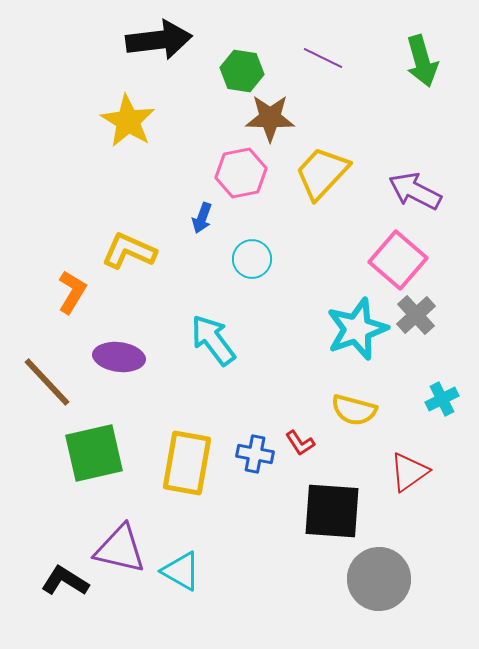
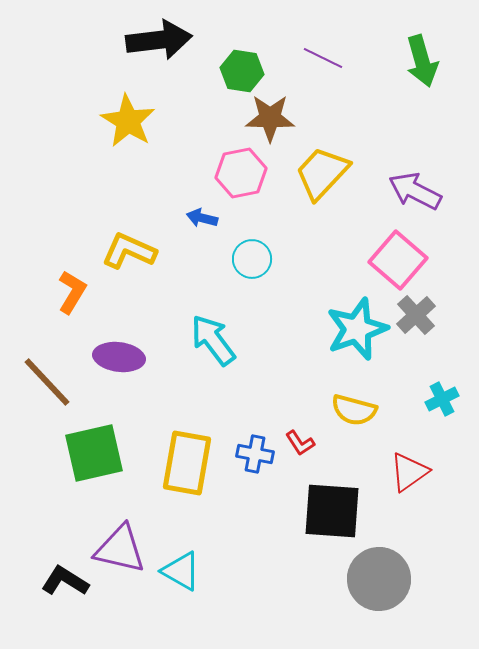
blue arrow: rotated 84 degrees clockwise
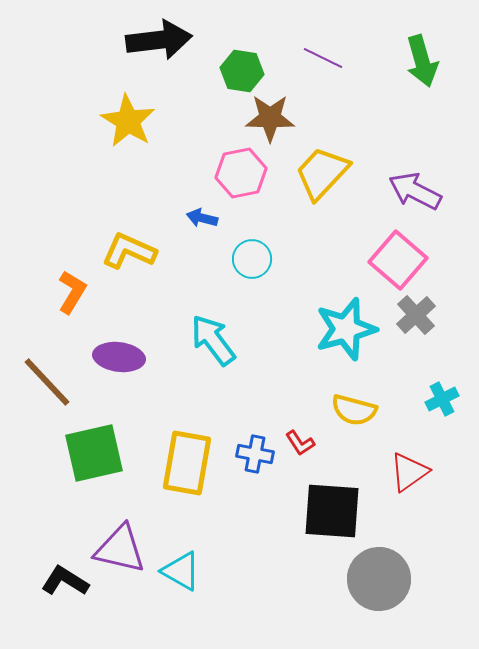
cyan star: moved 11 px left; rotated 4 degrees clockwise
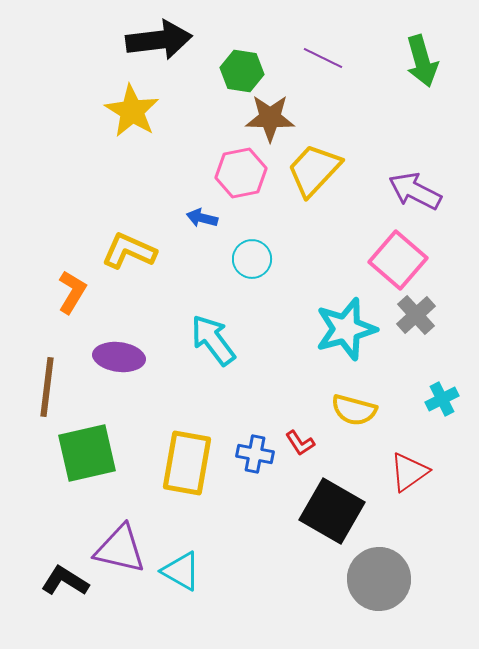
yellow star: moved 4 px right, 10 px up
yellow trapezoid: moved 8 px left, 3 px up
brown line: moved 5 px down; rotated 50 degrees clockwise
green square: moved 7 px left
black square: rotated 26 degrees clockwise
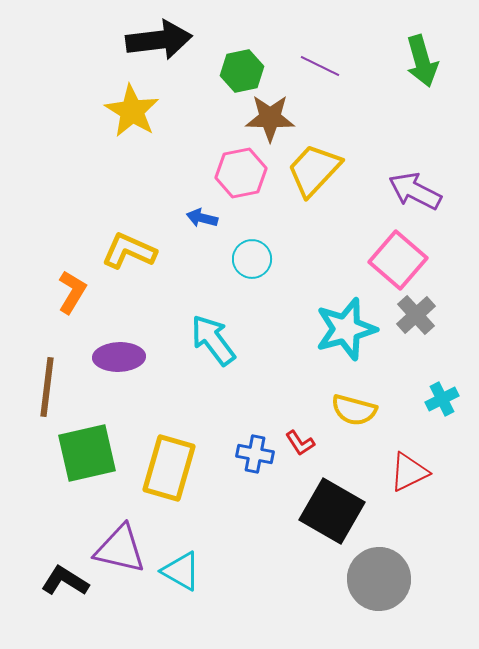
purple line: moved 3 px left, 8 px down
green hexagon: rotated 21 degrees counterclockwise
purple ellipse: rotated 9 degrees counterclockwise
yellow rectangle: moved 18 px left, 5 px down; rotated 6 degrees clockwise
red triangle: rotated 9 degrees clockwise
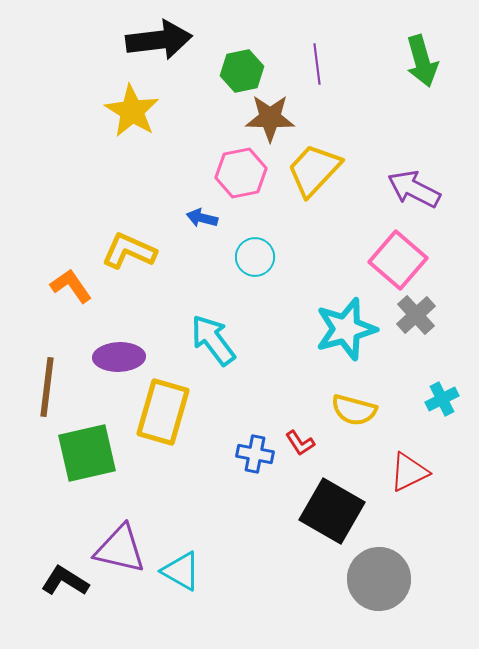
purple line: moved 3 px left, 2 px up; rotated 57 degrees clockwise
purple arrow: moved 1 px left, 2 px up
cyan circle: moved 3 px right, 2 px up
orange L-shape: moved 1 px left, 6 px up; rotated 66 degrees counterclockwise
yellow rectangle: moved 6 px left, 56 px up
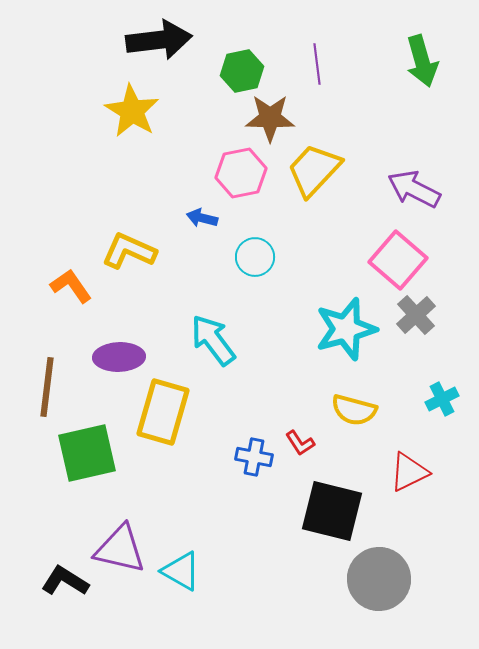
blue cross: moved 1 px left, 3 px down
black square: rotated 16 degrees counterclockwise
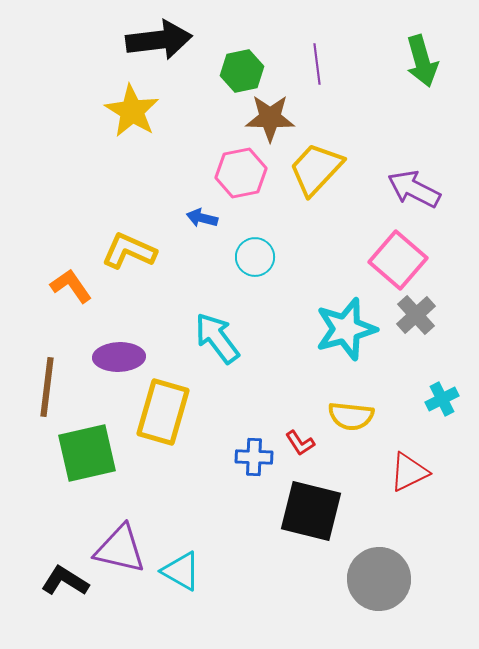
yellow trapezoid: moved 2 px right, 1 px up
cyan arrow: moved 4 px right, 2 px up
yellow semicircle: moved 3 px left, 6 px down; rotated 9 degrees counterclockwise
blue cross: rotated 9 degrees counterclockwise
black square: moved 21 px left
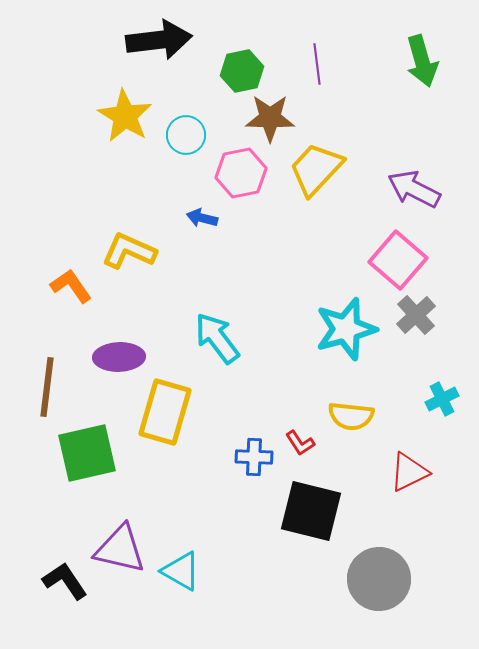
yellow star: moved 7 px left, 5 px down
cyan circle: moved 69 px left, 122 px up
yellow rectangle: moved 2 px right
black L-shape: rotated 24 degrees clockwise
